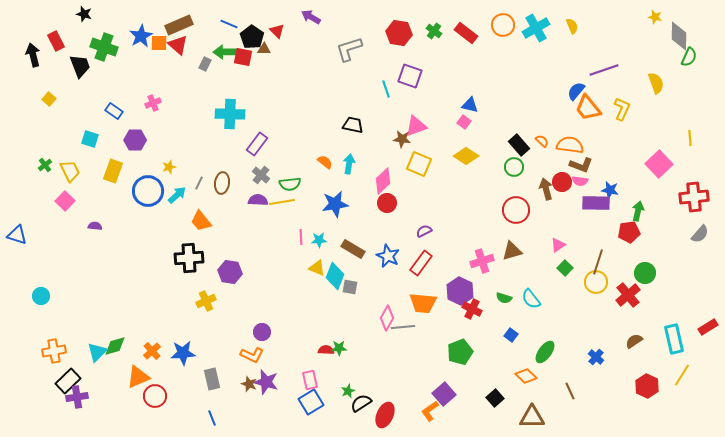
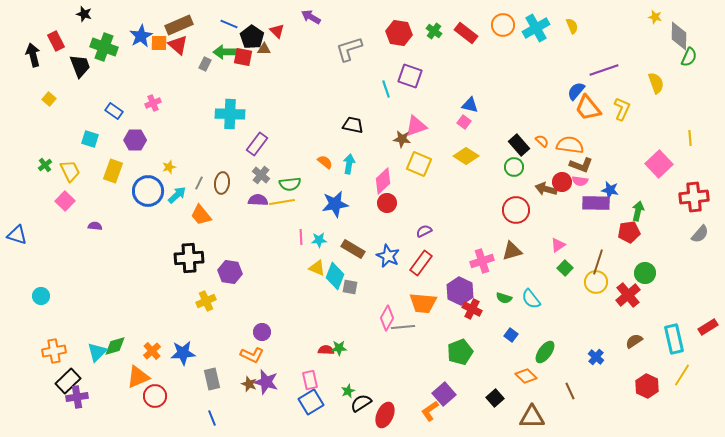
brown arrow at (546, 189): rotated 60 degrees counterclockwise
orange trapezoid at (201, 221): moved 6 px up
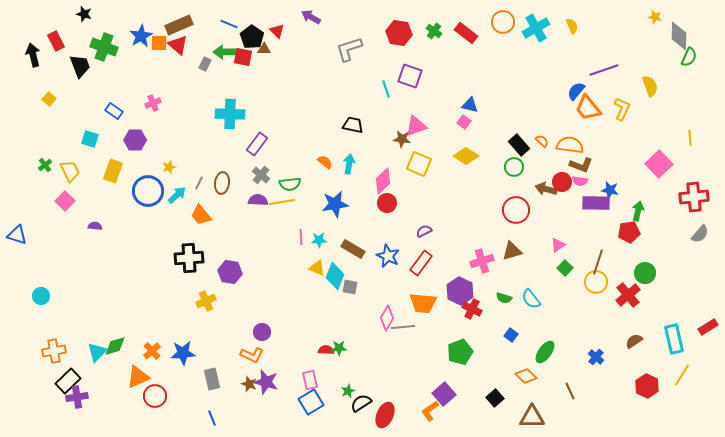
orange circle at (503, 25): moved 3 px up
yellow semicircle at (656, 83): moved 6 px left, 3 px down
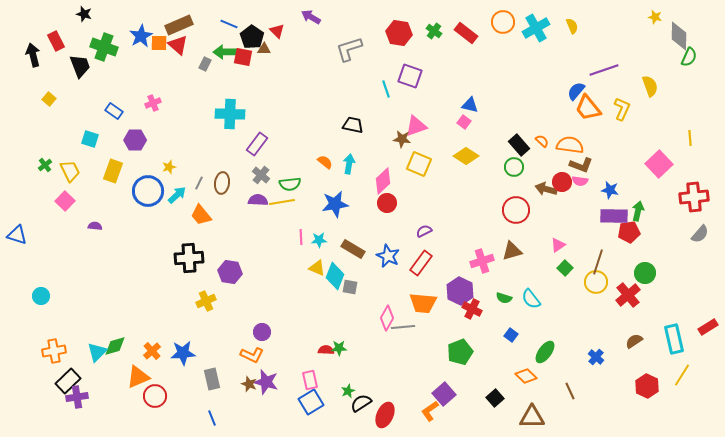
purple rectangle at (596, 203): moved 18 px right, 13 px down
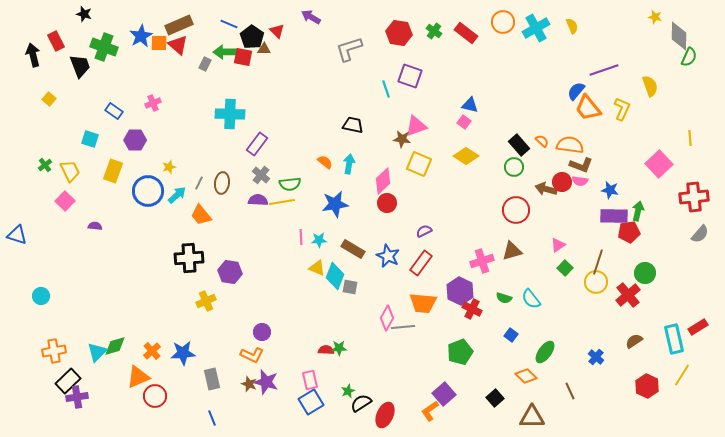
red rectangle at (708, 327): moved 10 px left
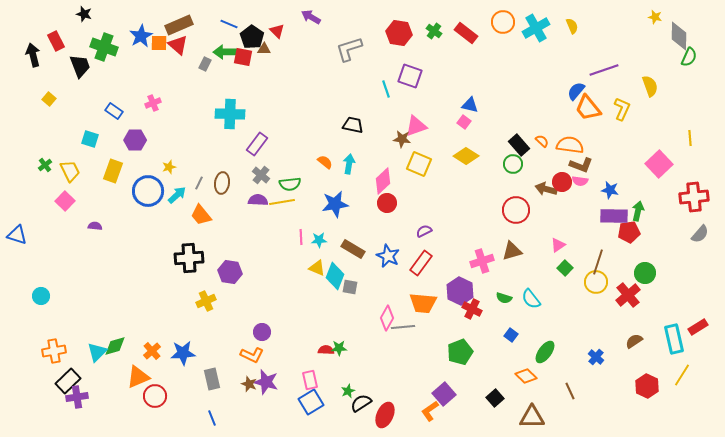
green circle at (514, 167): moved 1 px left, 3 px up
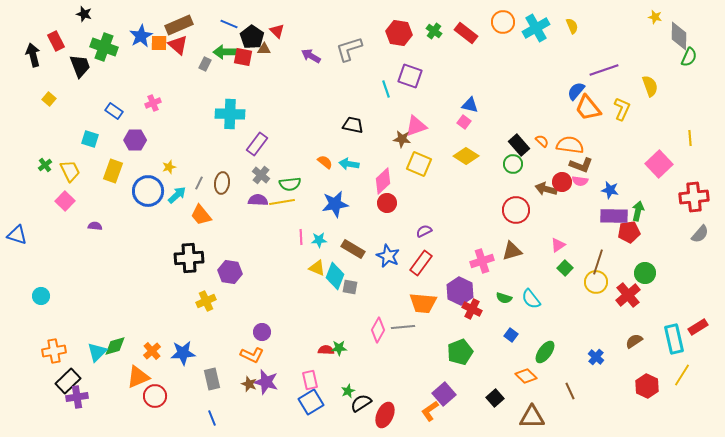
purple arrow at (311, 17): moved 39 px down
cyan arrow at (349, 164): rotated 90 degrees counterclockwise
pink diamond at (387, 318): moved 9 px left, 12 px down
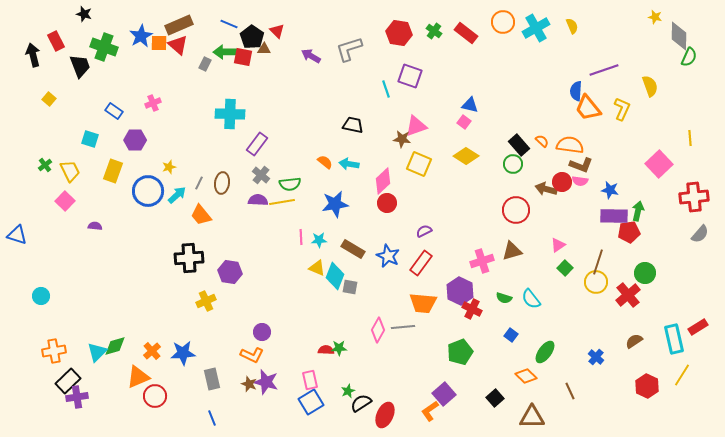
blue semicircle at (576, 91): rotated 36 degrees counterclockwise
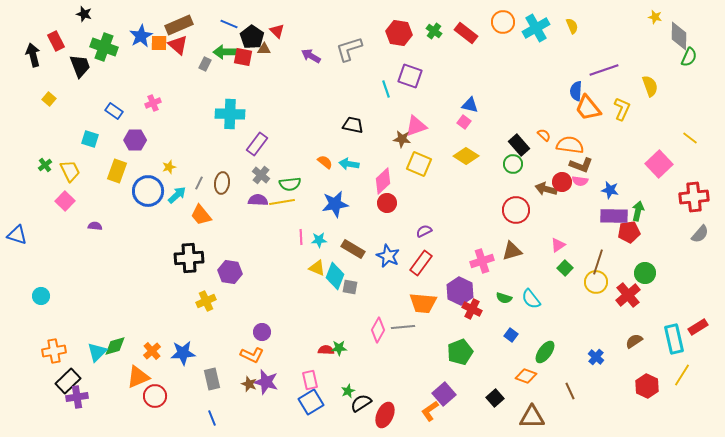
yellow line at (690, 138): rotated 49 degrees counterclockwise
orange semicircle at (542, 141): moved 2 px right, 6 px up
yellow rectangle at (113, 171): moved 4 px right
orange diamond at (526, 376): rotated 25 degrees counterclockwise
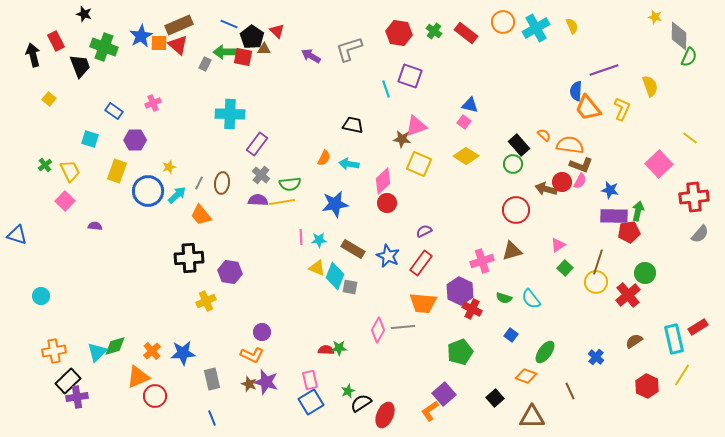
orange semicircle at (325, 162): moved 1 px left, 4 px up; rotated 77 degrees clockwise
pink semicircle at (580, 181): rotated 70 degrees counterclockwise
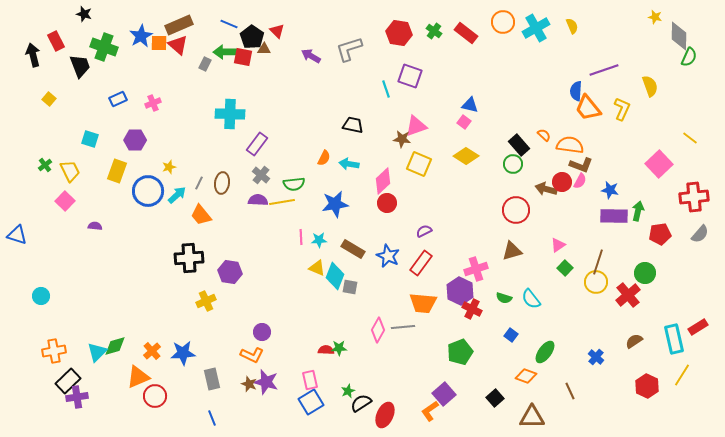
blue rectangle at (114, 111): moved 4 px right, 12 px up; rotated 60 degrees counterclockwise
green semicircle at (290, 184): moved 4 px right
red pentagon at (629, 232): moved 31 px right, 2 px down
pink cross at (482, 261): moved 6 px left, 8 px down
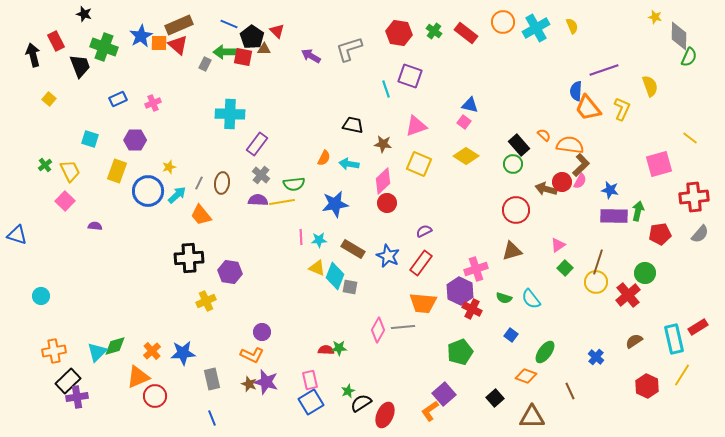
brown star at (402, 139): moved 19 px left, 5 px down
pink square at (659, 164): rotated 28 degrees clockwise
brown L-shape at (581, 165): rotated 65 degrees counterclockwise
